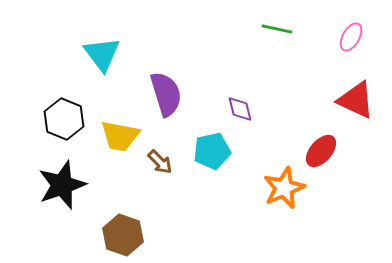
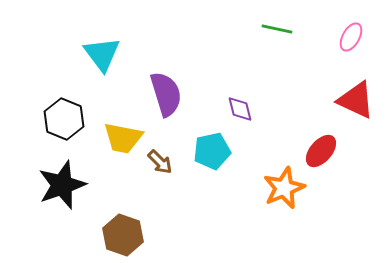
yellow trapezoid: moved 3 px right, 2 px down
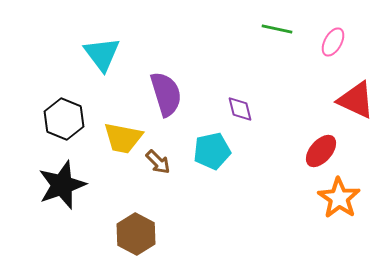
pink ellipse: moved 18 px left, 5 px down
brown arrow: moved 2 px left
orange star: moved 55 px right, 10 px down; rotated 15 degrees counterclockwise
brown hexagon: moved 13 px right, 1 px up; rotated 9 degrees clockwise
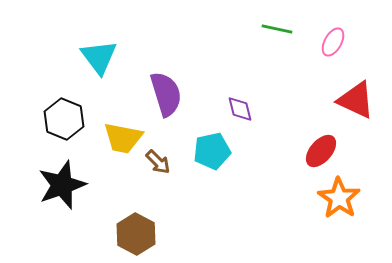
cyan triangle: moved 3 px left, 3 px down
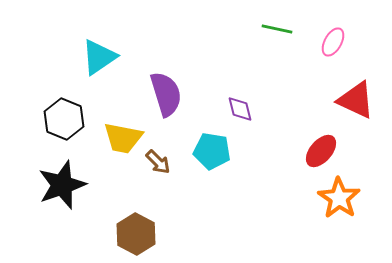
cyan triangle: rotated 33 degrees clockwise
cyan pentagon: rotated 21 degrees clockwise
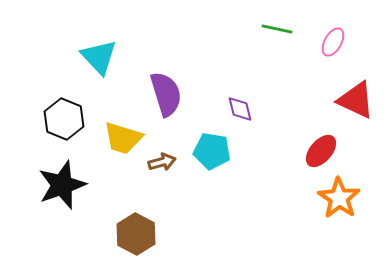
cyan triangle: rotated 39 degrees counterclockwise
yellow trapezoid: rotated 6 degrees clockwise
brown arrow: moved 4 px right; rotated 60 degrees counterclockwise
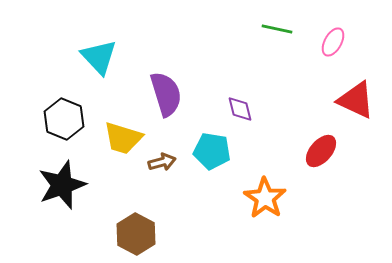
orange star: moved 74 px left
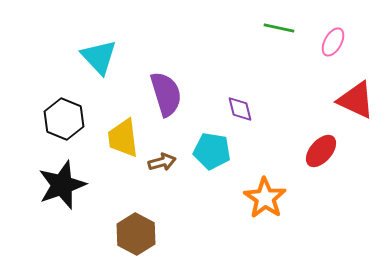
green line: moved 2 px right, 1 px up
yellow trapezoid: rotated 66 degrees clockwise
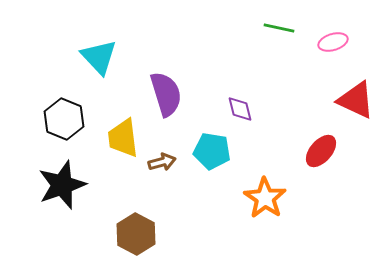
pink ellipse: rotated 44 degrees clockwise
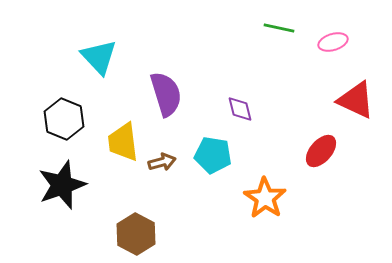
yellow trapezoid: moved 4 px down
cyan pentagon: moved 1 px right, 4 px down
